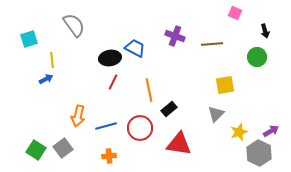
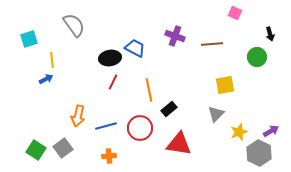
black arrow: moved 5 px right, 3 px down
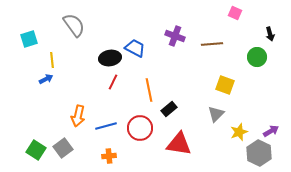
yellow square: rotated 30 degrees clockwise
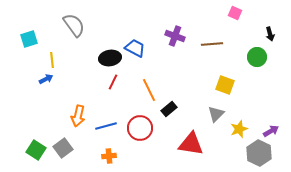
orange line: rotated 15 degrees counterclockwise
yellow star: moved 3 px up
red triangle: moved 12 px right
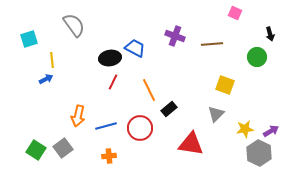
yellow star: moved 6 px right; rotated 12 degrees clockwise
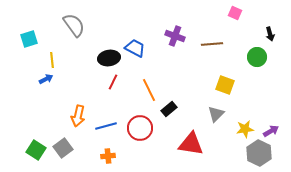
black ellipse: moved 1 px left
orange cross: moved 1 px left
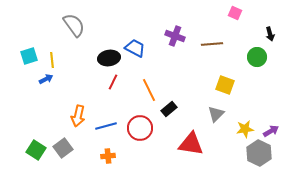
cyan square: moved 17 px down
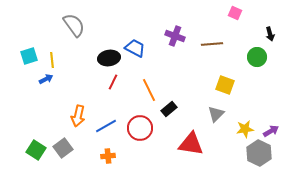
blue line: rotated 15 degrees counterclockwise
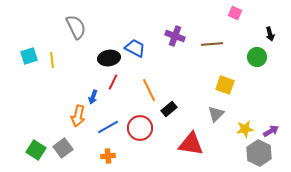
gray semicircle: moved 2 px right, 2 px down; rotated 10 degrees clockwise
blue arrow: moved 47 px right, 18 px down; rotated 136 degrees clockwise
blue line: moved 2 px right, 1 px down
